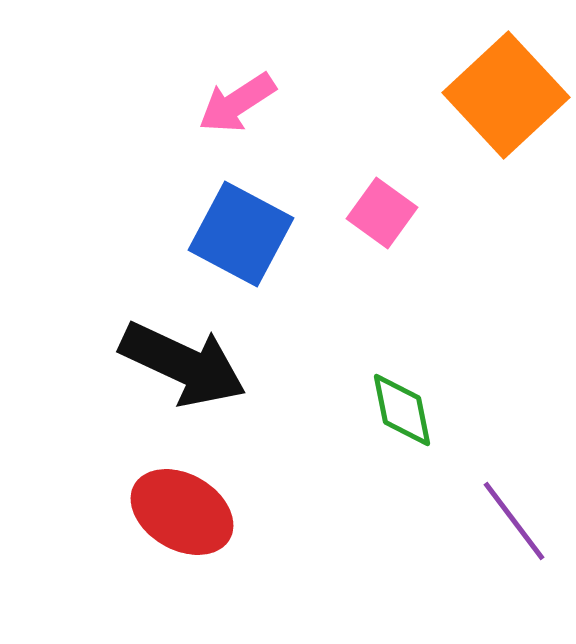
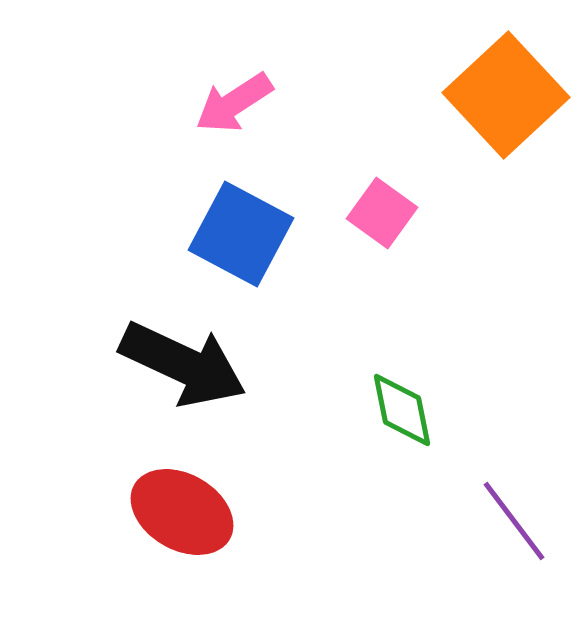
pink arrow: moved 3 px left
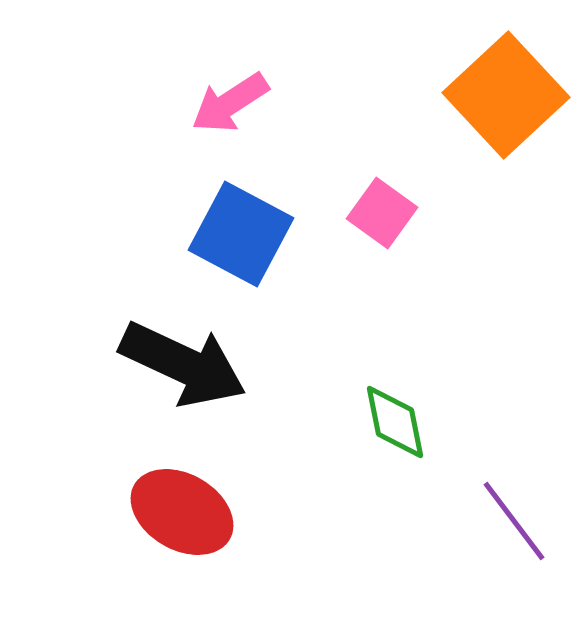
pink arrow: moved 4 px left
green diamond: moved 7 px left, 12 px down
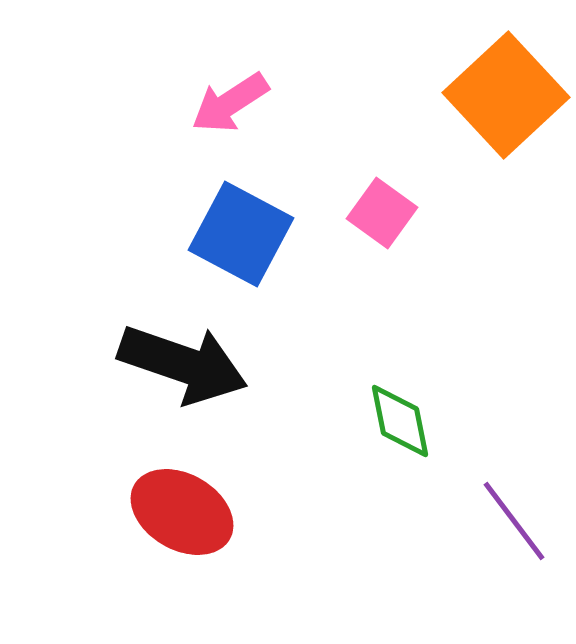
black arrow: rotated 6 degrees counterclockwise
green diamond: moved 5 px right, 1 px up
